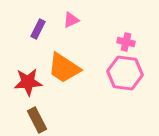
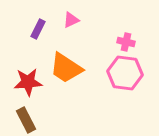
orange trapezoid: moved 2 px right
brown rectangle: moved 11 px left
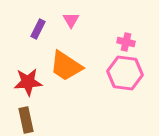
pink triangle: rotated 36 degrees counterclockwise
orange trapezoid: moved 2 px up
brown rectangle: rotated 15 degrees clockwise
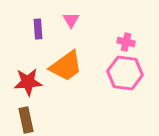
purple rectangle: rotated 30 degrees counterclockwise
orange trapezoid: rotated 69 degrees counterclockwise
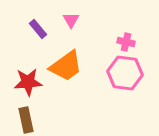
purple rectangle: rotated 36 degrees counterclockwise
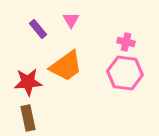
brown rectangle: moved 2 px right, 2 px up
